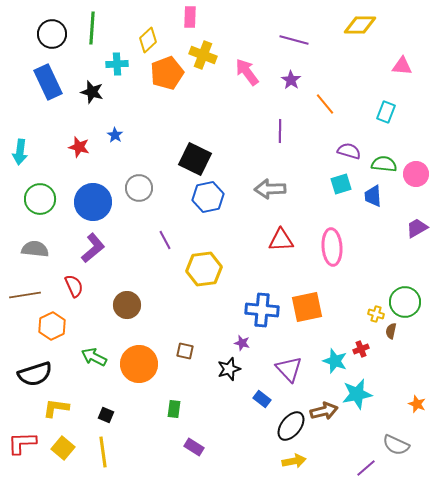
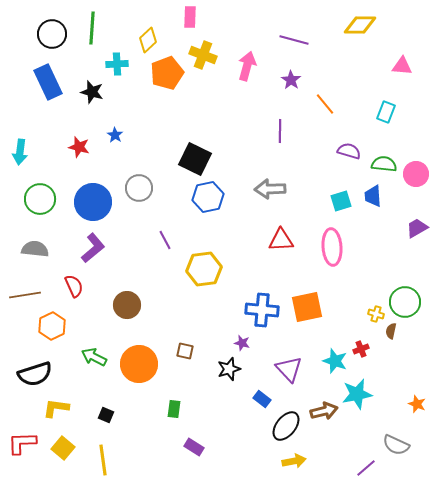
pink arrow at (247, 72): moved 6 px up; rotated 52 degrees clockwise
cyan square at (341, 184): moved 17 px down
black ellipse at (291, 426): moved 5 px left
yellow line at (103, 452): moved 8 px down
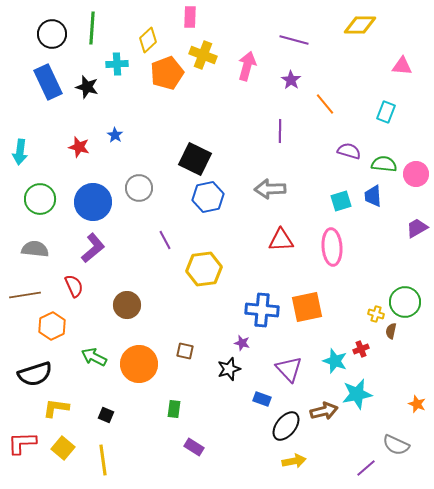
black star at (92, 92): moved 5 px left, 5 px up
blue rectangle at (262, 399): rotated 18 degrees counterclockwise
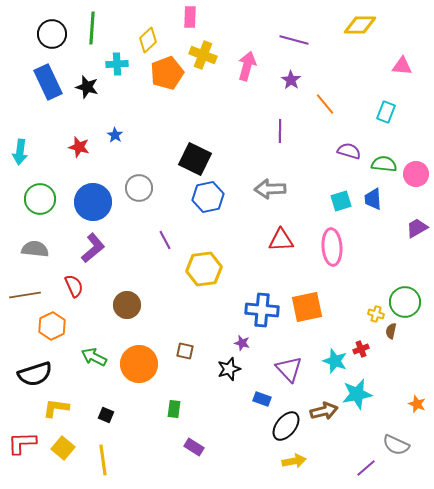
blue trapezoid at (373, 196): moved 3 px down
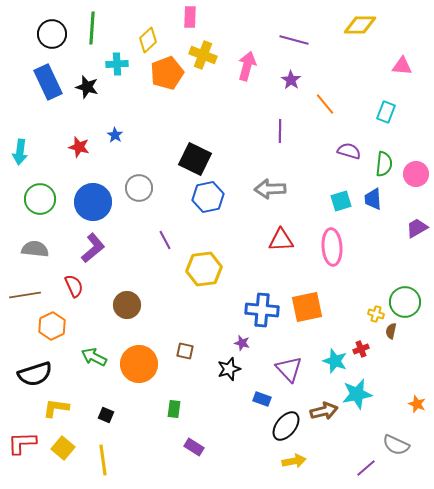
green semicircle at (384, 164): rotated 90 degrees clockwise
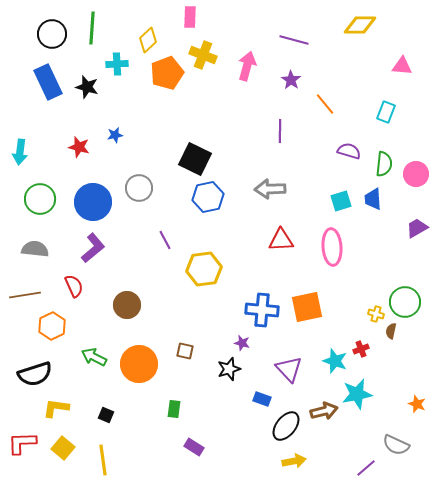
blue star at (115, 135): rotated 28 degrees clockwise
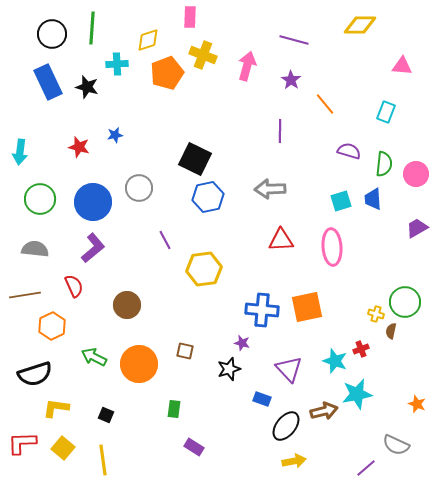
yellow diamond at (148, 40): rotated 25 degrees clockwise
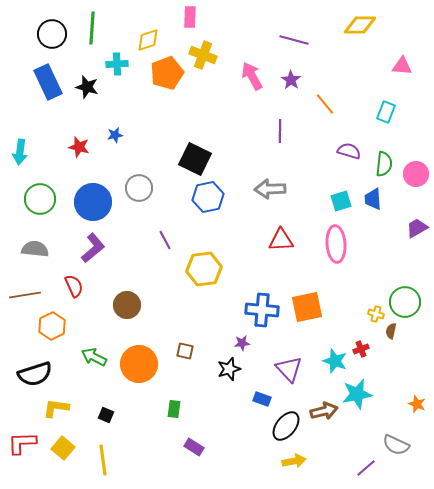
pink arrow at (247, 66): moved 5 px right, 10 px down; rotated 44 degrees counterclockwise
pink ellipse at (332, 247): moved 4 px right, 3 px up
purple star at (242, 343): rotated 21 degrees counterclockwise
